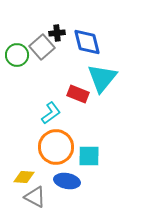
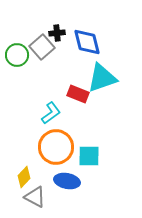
cyan triangle: rotated 32 degrees clockwise
yellow diamond: rotated 50 degrees counterclockwise
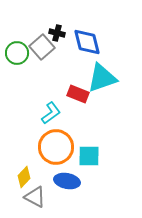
black cross: rotated 21 degrees clockwise
green circle: moved 2 px up
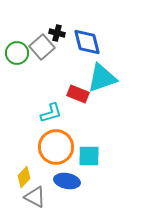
cyan L-shape: rotated 20 degrees clockwise
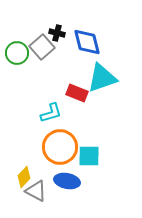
red rectangle: moved 1 px left, 1 px up
orange circle: moved 4 px right
gray triangle: moved 1 px right, 6 px up
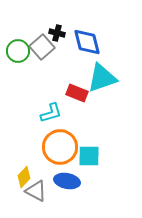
green circle: moved 1 px right, 2 px up
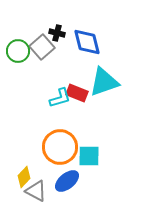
cyan triangle: moved 2 px right, 4 px down
cyan L-shape: moved 9 px right, 15 px up
blue ellipse: rotated 50 degrees counterclockwise
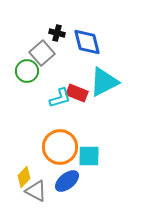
gray square: moved 6 px down
green circle: moved 9 px right, 20 px down
cyan triangle: rotated 8 degrees counterclockwise
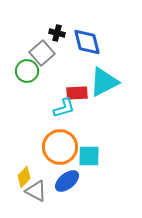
red rectangle: rotated 25 degrees counterclockwise
cyan L-shape: moved 4 px right, 10 px down
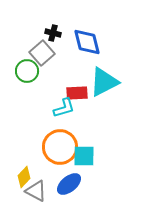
black cross: moved 4 px left
cyan square: moved 5 px left
blue ellipse: moved 2 px right, 3 px down
